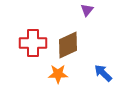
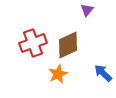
red cross: rotated 20 degrees counterclockwise
orange star: rotated 24 degrees counterclockwise
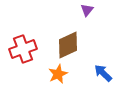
red cross: moved 10 px left, 6 px down
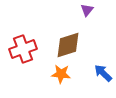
brown diamond: rotated 8 degrees clockwise
orange star: moved 3 px right; rotated 30 degrees clockwise
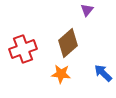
brown diamond: moved 2 px up; rotated 24 degrees counterclockwise
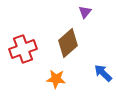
purple triangle: moved 2 px left, 2 px down
orange star: moved 5 px left, 5 px down
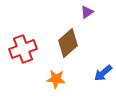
purple triangle: moved 2 px right; rotated 16 degrees clockwise
blue arrow: rotated 84 degrees counterclockwise
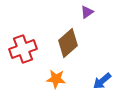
blue arrow: moved 1 px left, 8 px down
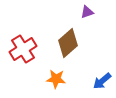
purple triangle: rotated 16 degrees clockwise
red cross: rotated 12 degrees counterclockwise
